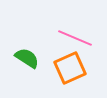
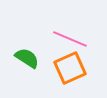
pink line: moved 5 px left, 1 px down
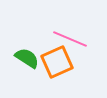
orange square: moved 13 px left, 6 px up
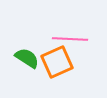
pink line: rotated 20 degrees counterclockwise
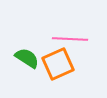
orange square: moved 1 px right, 2 px down
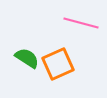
pink line: moved 11 px right, 16 px up; rotated 12 degrees clockwise
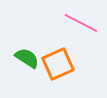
pink line: rotated 12 degrees clockwise
